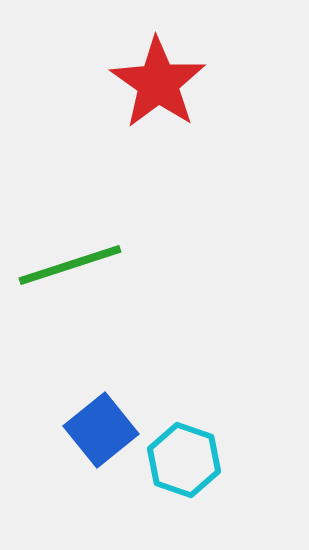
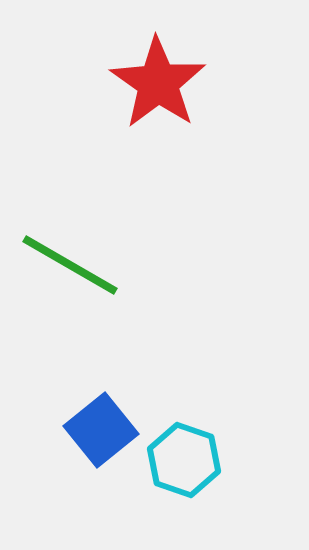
green line: rotated 48 degrees clockwise
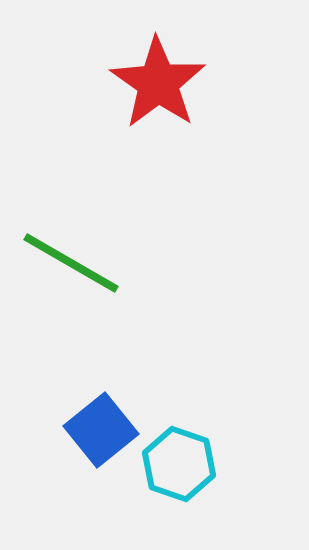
green line: moved 1 px right, 2 px up
cyan hexagon: moved 5 px left, 4 px down
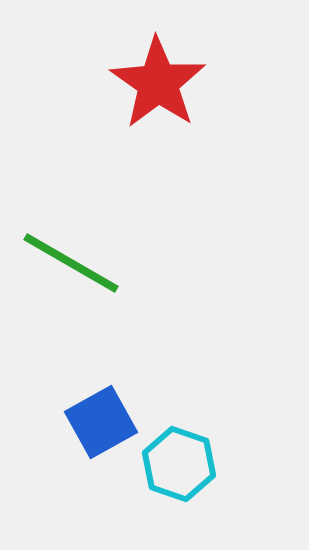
blue square: moved 8 px up; rotated 10 degrees clockwise
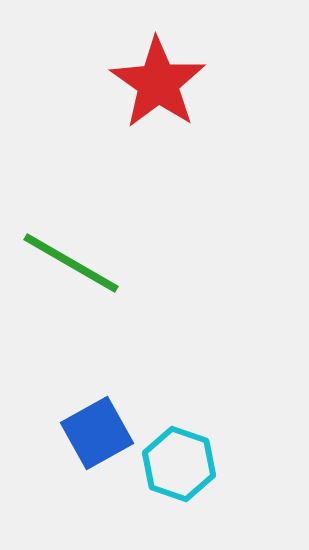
blue square: moved 4 px left, 11 px down
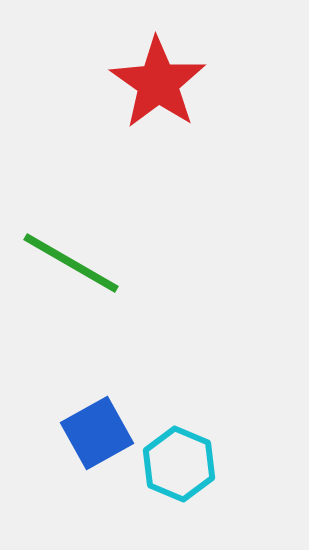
cyan hexagon: rotated 4 degrees clockwise
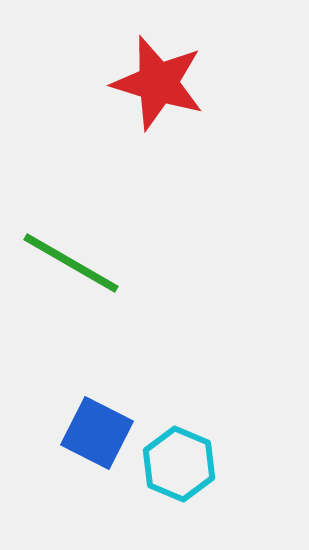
red star: rotated 18 degrees counterclockwise
blue square: rotated 34 degrees counterclockwise
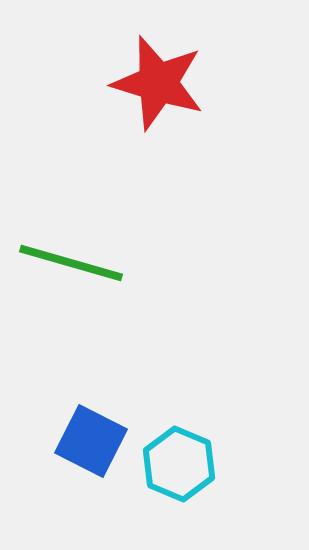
green line: rotated 14 degrees counterclockwise
blue square: moved 6 px left, 8 px down
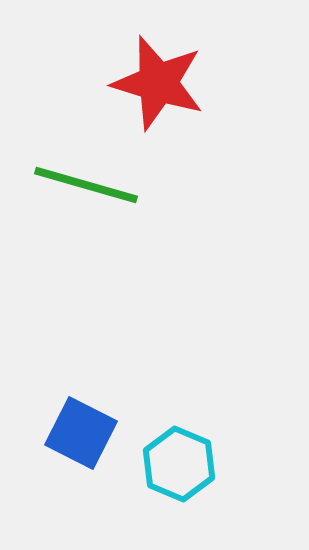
green line: moved 15 px right, 78 px up
blue square: moved 10 px left, 8 px up
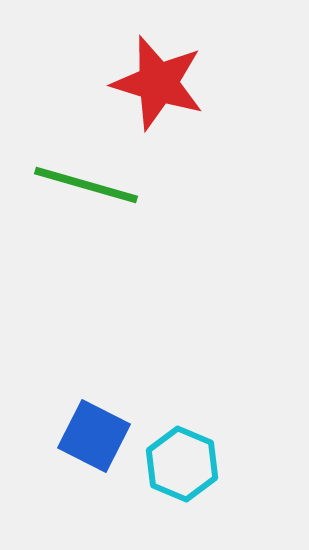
blue square: moved 13 px right, 3 px down
cyan hexagon: moved 3 px right
